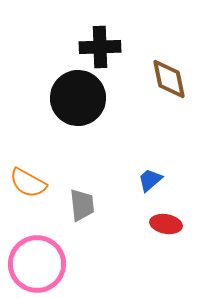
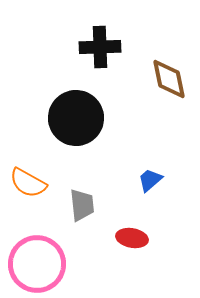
black circle: moved 2 px left, 20 px down
red ellipse: moved 34 px left, 14 px down
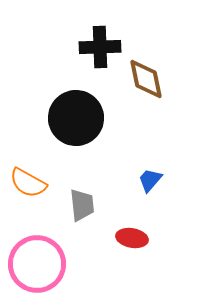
brown diamond: moved 23 px left
blue trapezoid: rotated 8 degrees counterclockwise
